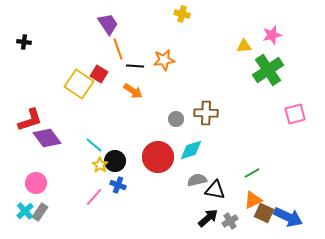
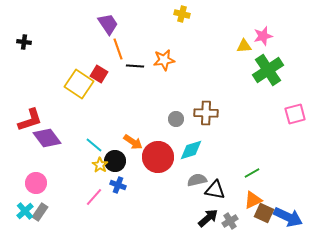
pink star: moved 9 px left, 1 px down
orange arrow: moved 51 px down
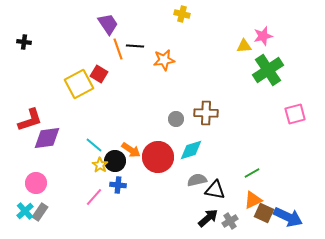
black line: moved 20 px up
yellow square: rotated 28 degrees clockwise
purple diamond: rotated 60 degrees counterclockwise
orange arrow: moved 2 px left, 8 px down
blue cross: rotated 14 degrees counterclockwise
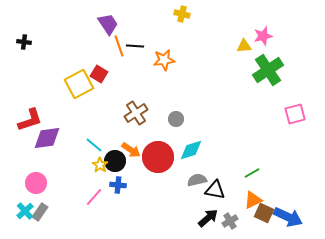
orange line: moved 1 px right, 3 px up
brown cross: moved 70 px left; rotated 35 degrees counterclockwise
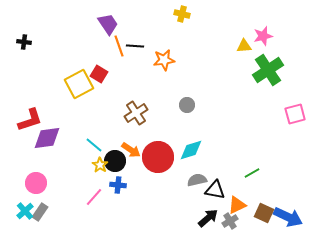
gray circle: moved 11 px right, 14 px up
orange triangle: moved 16 px left, 5 px down
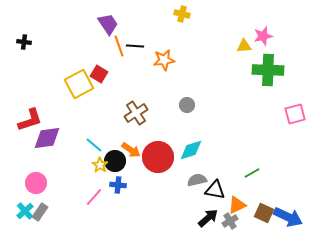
green cross: rotated 36 degrees clockwise
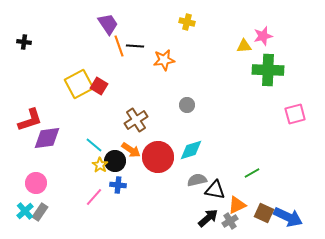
yellow cross: moved 5 px right, 8 px down
red square: moved 12 px down
brown cross: moved 7 px down
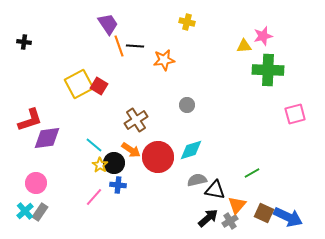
black circle: moved 1 px left, 2 px down
orange triangle: rotated 24 degrees counterclockwise
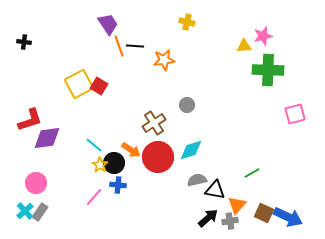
brown cross: moved 18 px right, 3 px down
gray cross: rotated 21 degrees clockwise
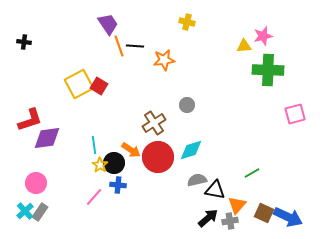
cyan line: rotated 42 degrees clockwise
